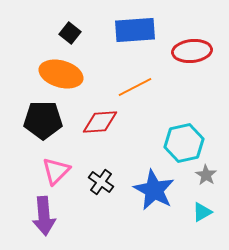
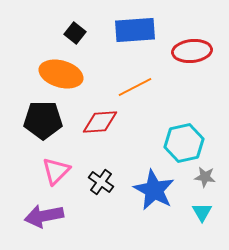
black square: moved 5 px right
gray star: moved 1 px left, 2 px down; rotated 25 degrees counterclockwise
cyan triangle: rotated 30 degrees counterclockwise
purple arrow: rotated 84 degrees clockwise
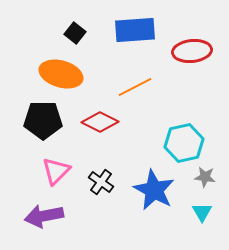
red diamond: rotated 30 degrees clockwise
